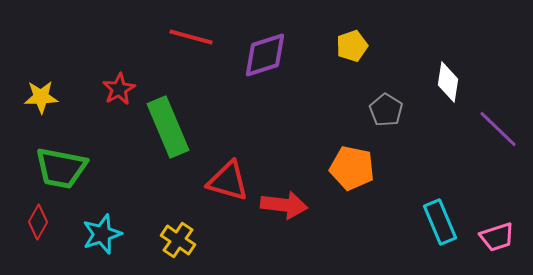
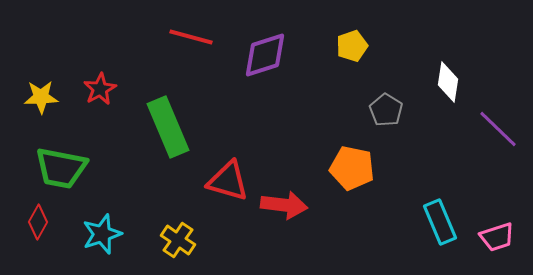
red star: moved 19 px left
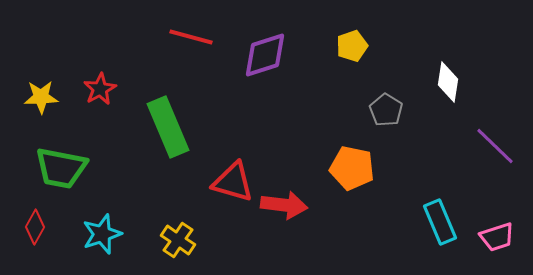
purple line: moved 3 px left, 17 px down
red triangle: moved 5 px right, 1 px down
red diamond: moved 3 px left, 5 px down
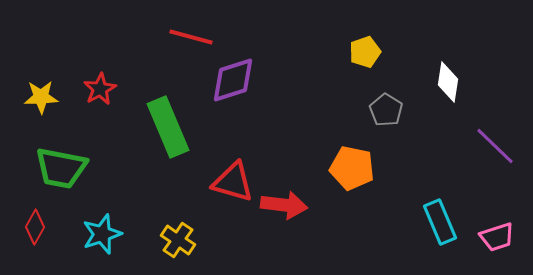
yellow pentagon: moved 13 px right, 6 px down
purple diamond: moved 32 px left, 25 px down
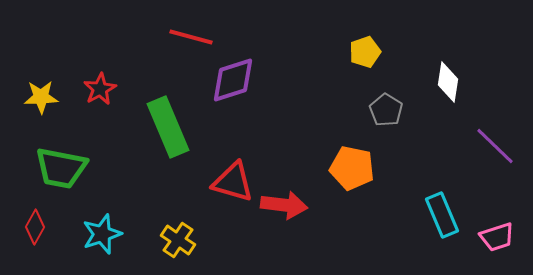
cyan rectangle: moved 2 px right, 7 px up
